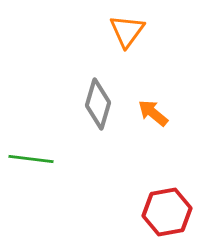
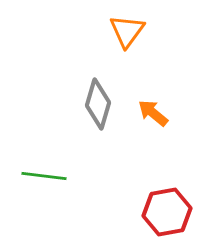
green line: moved 13 px right, 17 px down
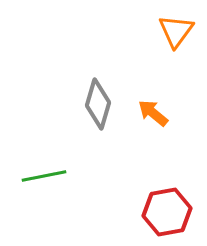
orange triangle: moved 49 px right
green line: rotated 18 degrees counterclockwise
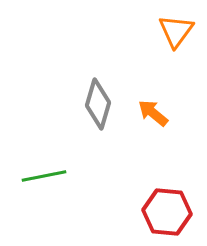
red hexagon: rotated 15 degrees clockwise
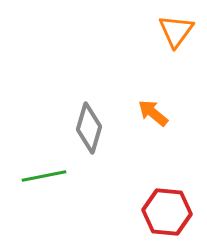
gray diamond: moved 9 px left, 24 px down
